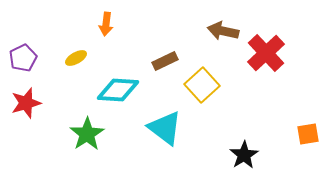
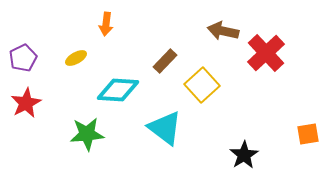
brown rectangle: rotated 20 degrees counterclockwise
red star: rotated 12 degrees counterclockwise
green star: rotated 28 degrees clockwise
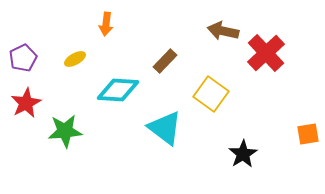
yellow ellipse: moved 1 px left, 1 px down
yellow square: moved 9 px right, 9 px down; rotated 12 degrees counterclockwise
green star: moved 22 px left, 3 px up
black star: moved 1 px left, 1 px up
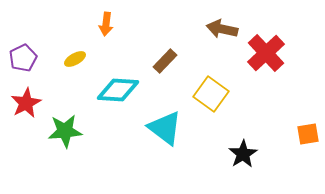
brown arrow: moved 1 px left, 2 px up
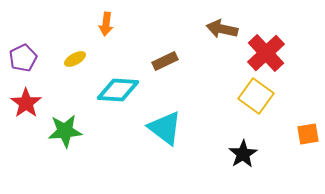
brown rectangle: rotated 20 degrees clockwise
yellow square: moved 45 px right, 2 px down
red star: rotated 8 degrees counterclockwise
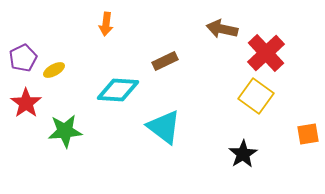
yellow ellipse: moved 21 px left, 11 px down
cyan triangle: moved 1 px left, 1 px up
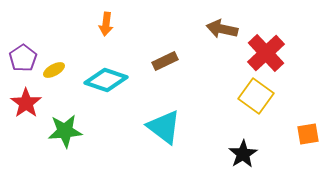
purple pentagon: rotated 8 degrees counterclockwise
cyan diamond: moved 12 px left, 10 px up; rotated 15 degrees clockwise
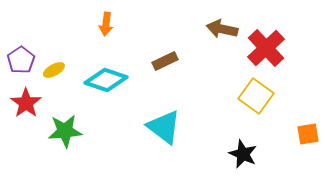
red cross: moved 5 px up
purple pentagon: moved 2 px left, 2 px down
black star: rotated 16 degrees counterclockwise
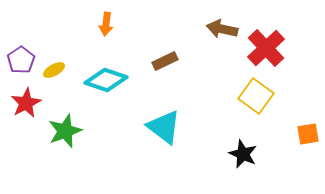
red star: rotated 8 degrees clockwise
green star: rotated 16 degrees counterclockwise
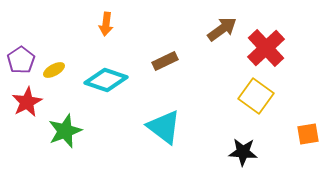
brown arrow: rotated 132 degrees clockwise
red star: moved 1 px right, 1 px up
black star: moved 2 px up; rotated 20 degrees counterclockwise
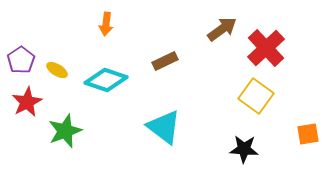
yellow ellipse: moved 3 px right; rotated 60 degrees clockwise
black star: moved 1 px right, 3 px up
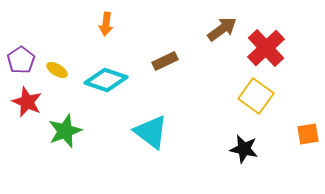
red star: rotated 20 degrees counterclockwise
cyan triangle: moved 13 px left, 5 px down
black star: rotated 8 degrees clockwise
